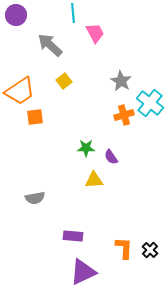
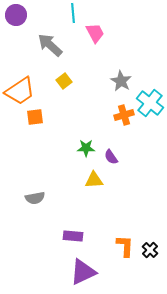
orange L-shape: moved 1 px right, 2 px up
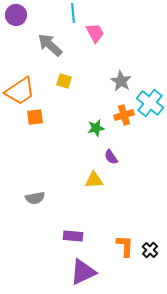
yellow square: rotated 35 degrees counterclockwise
green star: moved 10 px right, 20 px up; rotated 12 degrees counterclockwise
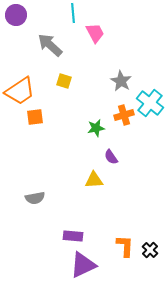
purple triangle: moved 7 px up
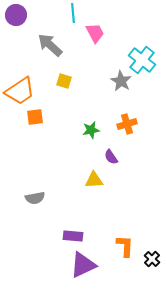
cyan cross: moved 8 px left, 43 px up
orange cross: moved 3 px right, 9 px down
green star: moved 5 px left, 2 px down
black cross: moved 2 px right, 9 px down
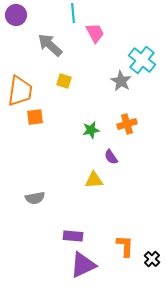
orange trapezoid: rotated 48 degrees counterclockwise
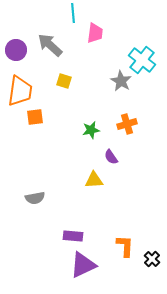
purple circle: moved 35 px down
pink trapezoid: rotated 35 degrees clockwise
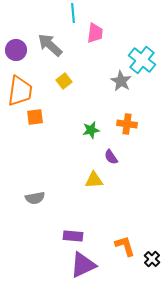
yellow square: rotated 35 degrees clockwise
orange cross: rotated 24 degrees clockwise
orange L-shape: rotated 20 degrees counterclockwise
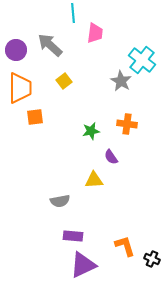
orange trapezoid: moved 3 px up; rotated 8 degrees counterclockwise
green star: moved 1 px down
gray semicircle: moved 25 px right, 3 px down
black cross: rotated 21 degrees counterclockwise
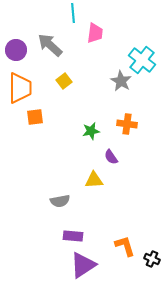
purple triangle: rotated 8 degrees counterclockwise
